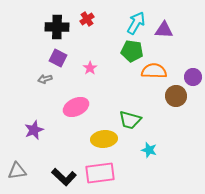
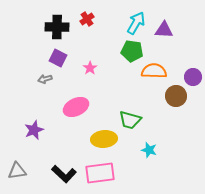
black L-shape: moved 3 px up
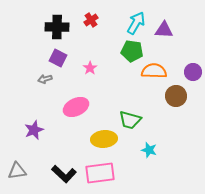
red cross: moved 4 px right, 1 px down
purple circle: moved 5 px up
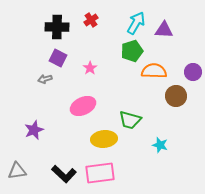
green pentagon: rotated 25 degrees counterclockwise
pink ellipse: moved 7 px right, 1 px up
cyan star: moved 11 px right, 5 px up
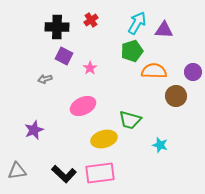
cyan arrow: moved 1 px right
purple square: moved 6 px right, 2 px up
yellow ellipse: rotated 10 degrees counterclockwise
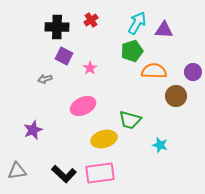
purple star: moved 1 px left
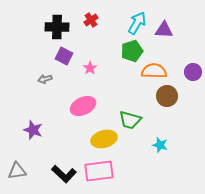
brown circle: moved 9 px left
purple star: rotated 30 degrees counterclockwise
pink rectangle: moved 1 px left, 2 px up
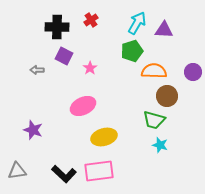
gray arrow: moved 8 px left, 9 px up; rotated 16 degrees clockwise
green trapezoid: moved 24 px right
yellow ellipse: moved 2 px up
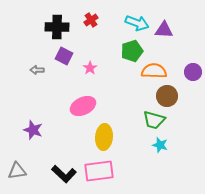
cyan arrow: rotated 80 degrees clockwise
yellow ellipse: rotated 70 degrees counterclockwise
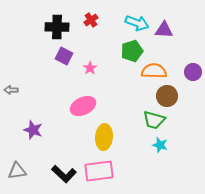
gray arrow: moved 26 px left, 20 px down
